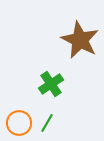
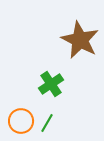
orange circle: moved 2 px right, 2 px up
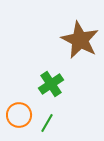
orange circle: moved 2 px left, 6 px up
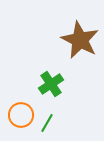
orange circle: moved 2 px right
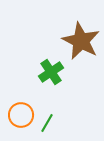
brown star: moved 1 px right, 1 px down
green cross: moved 12 px up
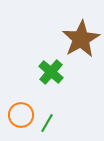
brown star: moved 2 px up; rotated 15 degrees clockwise
green cross: rotated 15 degrees counterclockwise
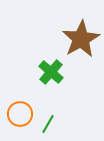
orange circle: moved 1 px left, 1 px up
green line: moved 1 px right, 1 px down
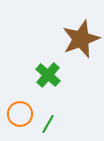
brown star: rotated 9 degrees clockwise
green cross: moved 3 px left, 3 px down
